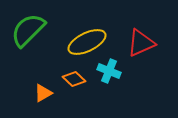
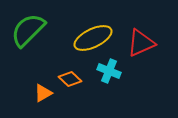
yellow ellipse: moved 6 px right, 4 px up
orange diamond: moved 4 px left
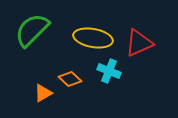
green semicircle: moved 4 px right
yellow ellipse: rotated 36 degrees clockwise
red triangle: moved 2 px left
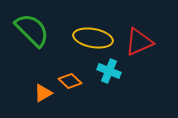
green semicircle: rotated 90 degrees clockwise
red triangle: moved 1 px up
orange diamond: moved 2 px down
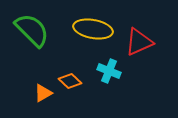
yellow ellipse: moved 9 px up
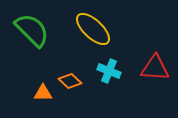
yellow ellipse: rotated 33 degrees clockwise
red triangle: moved 16 px right, 26 px down; rotated 28 degrees clockwise
orange triangle: rotated 30 degrees clockwise
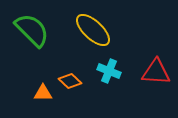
yellow ellipse: moved 1 px down
red triangle: moved 1 px right, 4 px down
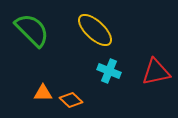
yellow ellipse: moved 2 px right
red triangle: rotated 16 degrees counterclockwise
orange diamond: moved 1 px right, 19 px down
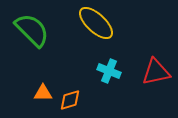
yellow ellipse: moved 1 px right, 7 px up
orange diamond: moved 1 px left; rotated 60 degrees counterclockwise
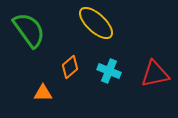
green semicircle: moved 3 px left; rotated 9 degrees clockwise
red triangle: moved 1 px left, 2 px down
orange diamond: moved 33 px up; rotated 25 degrees counterclockwise
